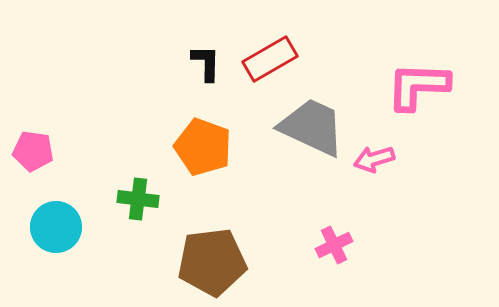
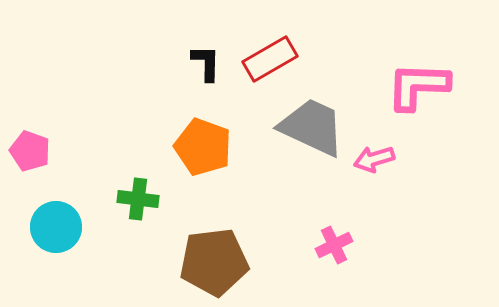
pink pentagon: moved 3 px left; rotated 12 degrees clockwise
brown pentagon: moved 2 px right
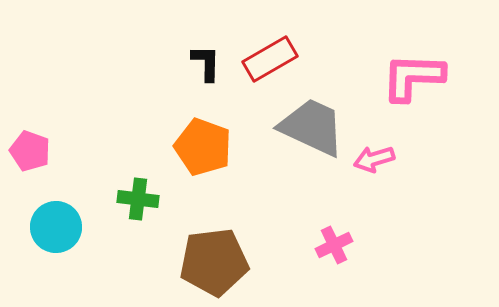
pink L-shape: moved 5 px left, 9 px up
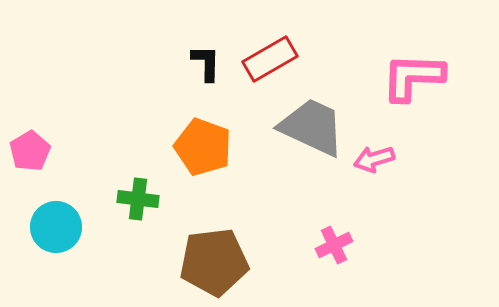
pink pentagon: rotated 21 degrees clockwise
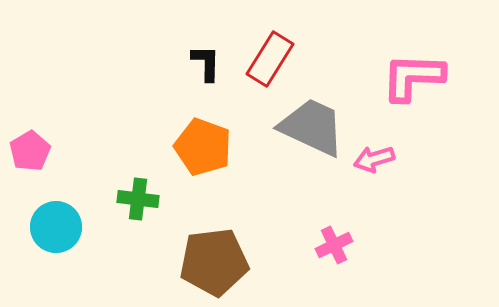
red rectangle: rotated 28 degrees counterclockwise
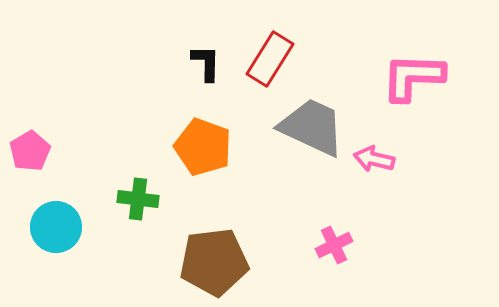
pink arrow: rotated 30 degrees clockwise
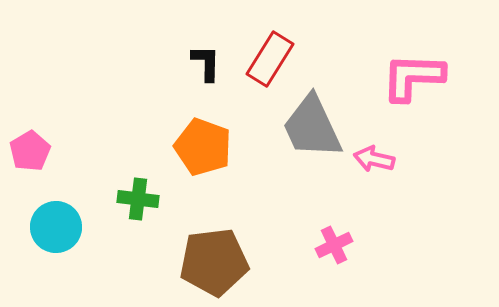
gray trapezoid: rotated 140 degrees counterclockwise
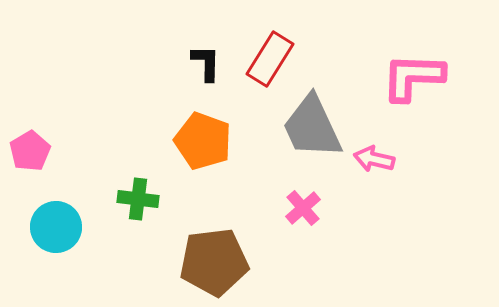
orange pentagon: moved 6 px up
pink cross: moved 31 px left, 37 px up; rotated 15 degrees counterclockwise
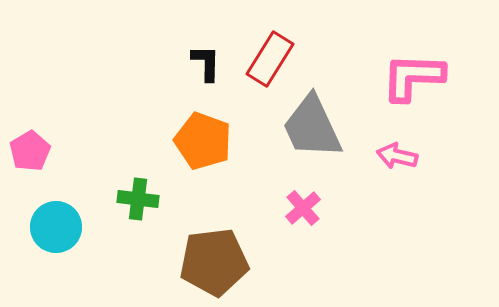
pink arrow: moved 23 px right, 3 px up
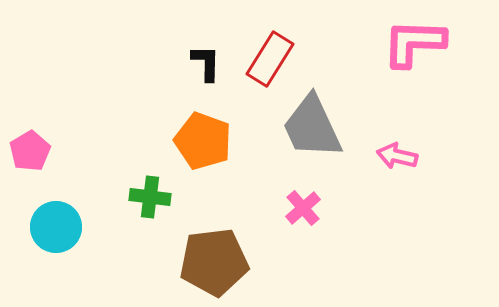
pink L-shape: moved 1 px right, 34 px up
green cross: moved 12 px right, 2 px up
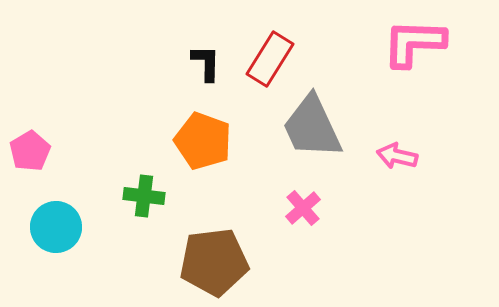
green cross: moved 6 px left, 1 px up
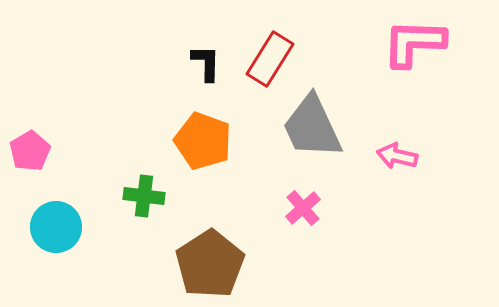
brown pentagon: moved 4 px left, 2 px down; rotated 26 degrees counterclockwise
